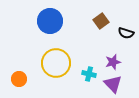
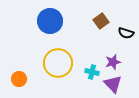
yellow circle: moved 2 px right
cyan cross: moved 3 px right, 2 px up
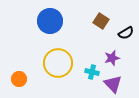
brown square: rotated 21 degrees counterclockwise
black semicircle: rotated 49 degrees counterclockwise
purple star: moved 1 px left, 4 px up
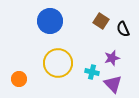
black semicircle: moved 3 px left, 4 px up; rotated 98 degrees clockwise
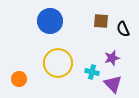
brown square: rotated 28 degrees counterclockwise
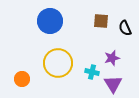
black semicircle: moved 2 px right, 1 px up
orange circle: moved 3 px right
purple triangle: rotated 12 degrees clockwise
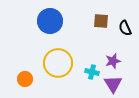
purple star: moved 1 px right, 3 px down
orange circle: moved 3 px right
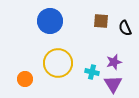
purple star: moved 1 px right, 1 px down
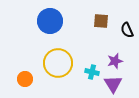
black semicircle: moved 2 px right, 2 px down
purple star: moved 1 px right, 1 px up
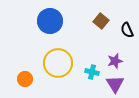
brown square: rotated 35 degrees clockwise
purple triangle: moved 2 px right
